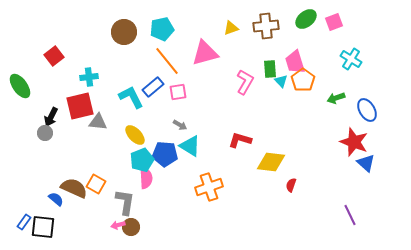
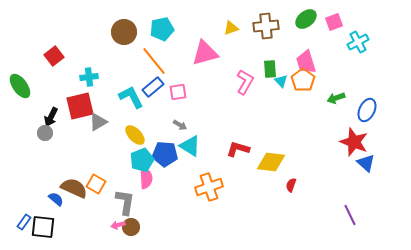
cyan cross at (351, 59): moved 7 px right, 17 px up; rotated 30 degrees clockwise
orange line at (167, 61): moved 13 px left
pink trapezoid at (295, 62): moved 11 px right
blue ellipse at (367, 110): rotated 55 degrees clockwise
gray triangle at (98, 122): rotated 36 degrees counterclockwise
red L-shape at (240, 140): moved 2 px left, 9 px down
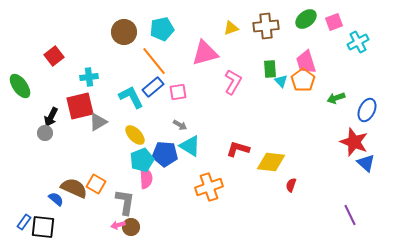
pink L-shape at (245, 82): moved 12 px left
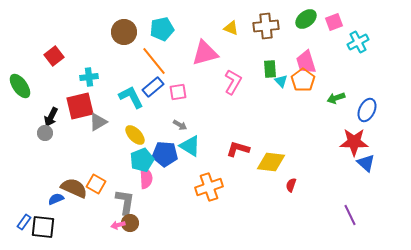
yellow triangle at (231, 28): rotated 42 degrees clockwise
red star at (354, 142): rotated 20 degrees counterclockwise
blue semicircle at (56, 199): rotated 63 degrees counterclockwise
brown circle at (131, 227): moved 1 px left, 4 px up
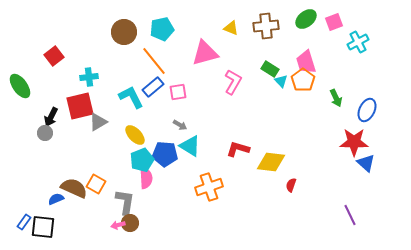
green rectangle at (270, 69): rotated 54 degrees counterclockwise
green arrow at (336, 98): rotated 96 degrees counterclockwise
